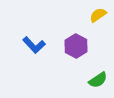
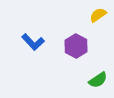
blue L-shape: moved 1 px left, 3 px up
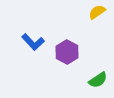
yellow semicircle: moved 1 px left, 3 px up
purple hexagon: moved 9 px left, 6 px down
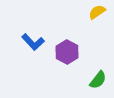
green semicircle: rotated 18 degrees counterclockwise
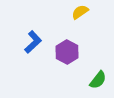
yellow semicircle: moved 17 px left
blue L-shape: rotated 90 degrees counterclockwise
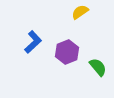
purple hexagon: rotated 10 degrees clockwise
green semicircle: moved 13 px up; rotated 78 degrees counterclockwise
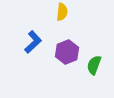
yellow semicircle: moved 18 px left; rotated 132 degrees clockwise
green semicircle: moved 4 px left, 2 px up; rotated 120 degrees counterclockwise
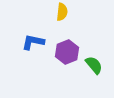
blue L-shape: rotated 125 degrees counterclockwise
green semicircle: rotated 120 degrees clockwise
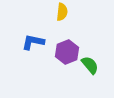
green semicircle: moved 4 px left
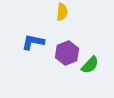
purple hexagon: moved 1 px down
green semicircle: rotated 84 degrees clockwise
